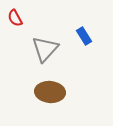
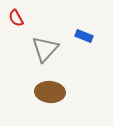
red semicircle: moved 1 px right
blue rectangle: rotated 36 degrees counterclockwise
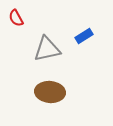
blue rectangle: rotated 54 degrees counterclockwise
gray triangle: moved 2 px right; rotated 36 degrees clockwise
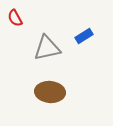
red semicircle: moved 1 px left
gray triangle: moved 1 px up
